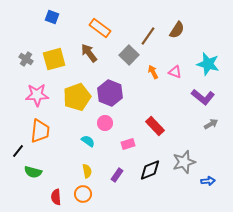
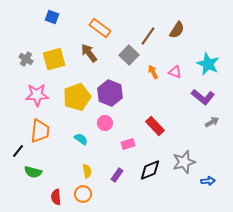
cyan star: rotated 10 degrees clockwise
gray arrow: moved 1 px right, 2 px up
cyan semicircle: moved 7 px left, 2 px up
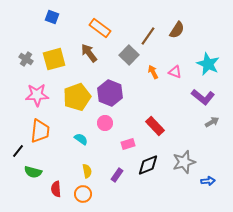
black diamond: moved 2 px left, 5 px up
red semicircle: moved 8 px up
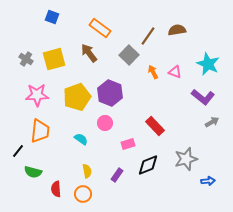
brown semicircle: rotated 132 degrees counterclockwise
gray star: moved 2 px right, 3 px up
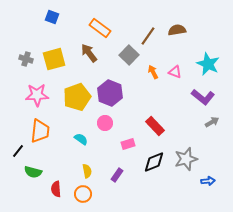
gray cross: rotated 16 degrees counterclockwise
black diamond: moved 6 px right, 3 px up
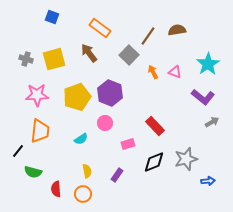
cyan star: rotated 15 degrees clockwise
cyan semicircle: rotated 112 degrees clockwise
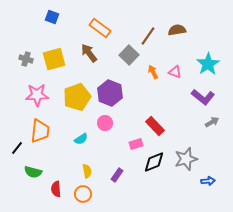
pink rectangle: moved 8 px right
black line: moved 1 px left, 3 px up
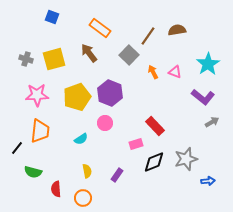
orange circle: moved 4 px down
